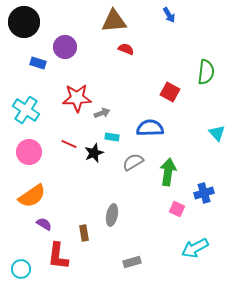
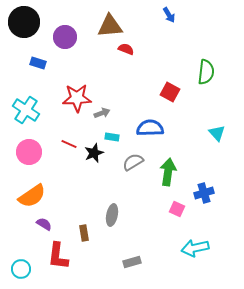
brown triangle: moved 4 px left, 5 px down
purple circle: moved 10 px up
cyan arrow: rotated 16 degrees clockwise
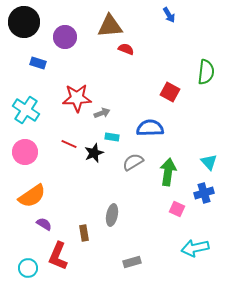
cyan triangle: moved 8 px left, 29 px down
pink circle: moved 4 px left
red L-shape: rotated 16 degrees clockwise
cyan circle: moved 7 px right, 1 px up
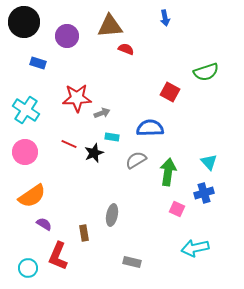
blue arrow: moved 4 px left, 3 px down; rotated 21 degrees clockwise
purple circle: moved 2 px right, 1 px up
green semicircle: rotated 65 degrees clockwise
gray semicircle: moved 3 px right, 2 px up
gray rectangle: rotated 30 degrees clockwise
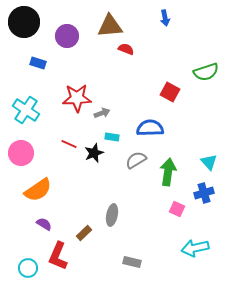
pink circle: moved 4 px left, 1 px down
orange semicircle: moved 6 px right, 6 px up
brown rectangle: rotated 56 degrees clockwise
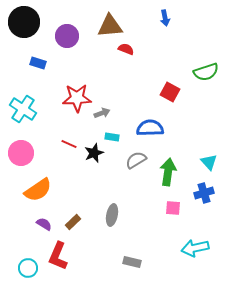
cyan cross: moved 3 px left, 1 px up
pink square: moved 4 px left, 1 px up; rotated 21 degrees counterclockwise
brown rectangle: moved 11 px left, 11 px up
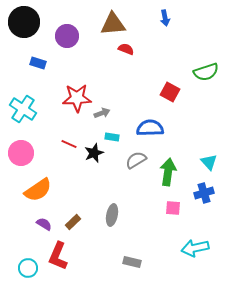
brown triangle: moved 3 px right, 2 px up
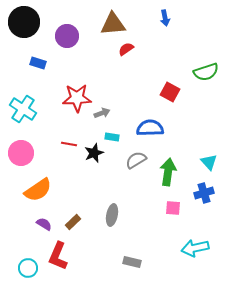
red semicircle: rotated 56 degrees counterclockwise
red line: rotated 14 degrees counterclockwise
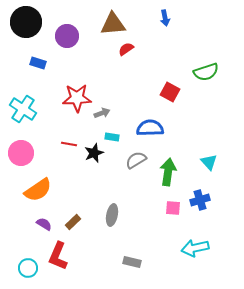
black circle: moved 2 px right
blue cross: moved 4 px left, 7 px down
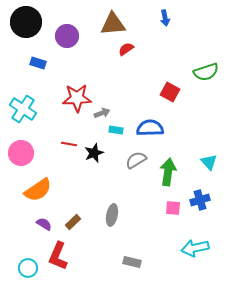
cyan rectangle: moved 4 px right, 7 px up
